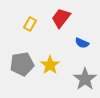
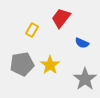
yellow rectangle: moved 2 px right, 6 px down
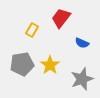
gray star: moved 3 px left; rotated 15 degrees clockwise
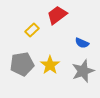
red trapezoid: moved 4 px left, 3 px up; rotated 15 degrees clockwise
yellow rectangle: rotated 16 degrees clockwise
gray star: moved 1 px right, 8 px up
